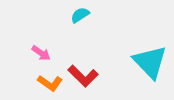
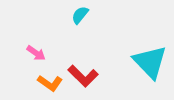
cyan semicircle: rotated 18 degrees counterclockwise
pink arrow: moved 5 px left
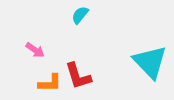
pink arrow: moved 1 px left, 3 px up
red L-shape: moved 5 px left; rotated 28 degrees clockwise
orange L-shape: rotated 35 degrees counterclockwise
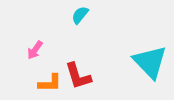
pink arrow: rotated 90 degrees clockwise
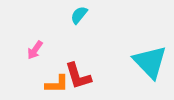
cyan semicircle: moved 1 px left
orange L-shape: moved 7 px right, 1 px down
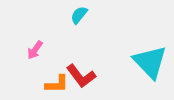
red L-shape: moved 3 px right; rotated 20 degrees counterclockwise
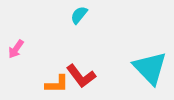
pink arrow: moved 19 px left, 1 px up
cyan triangle: moved 6 px down
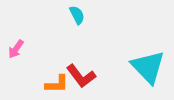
cyan semicircle: moved 2 px left; rotated 114 degrees clockwise
cyan triangle: moved 2 px left, 1 px up
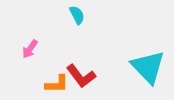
pink arrow: moved 14 px right
